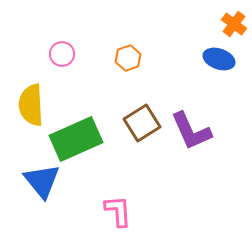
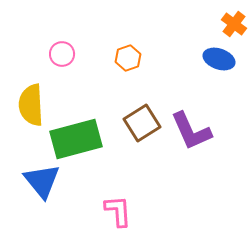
green rectangle: rotated 9 degrees clockwise
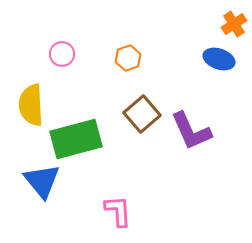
orange cross: rotated 20 degrees clockwise
brown square: moved 9 px up; rotated 9 degrees counterclockwise
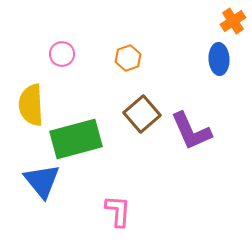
orange cross: moved 1 px left, 3 px up
blue ellipse: rotated 68 degrees clockwise
pink L-shape: rotated 8 degrees clockwise
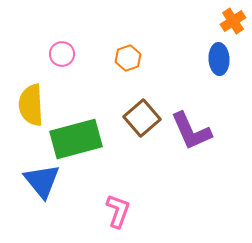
brown square: moved 4 px down
pink L-shape: rotated 16 degrees clockwise
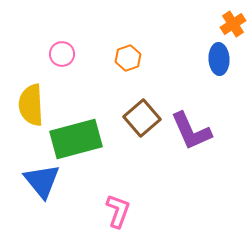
orange cross: moved 3 px down
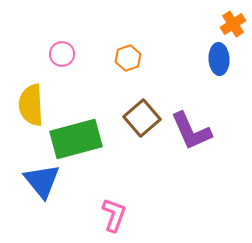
pink L-shape: moved 4 px left, 4 px down
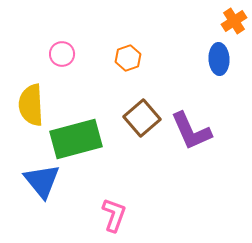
orange cross: moved 1 px right, 3 px up
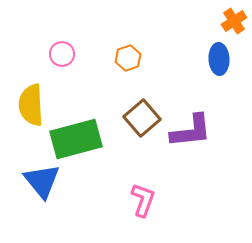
purple L-shape: rotated 72 degrees counterclockwise
pink L-shape: moved 29 px right, 15 px up
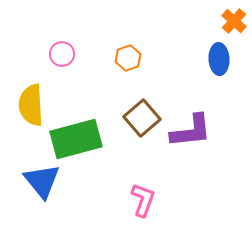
orange cross: rotated 15 degrees counterclockwise
